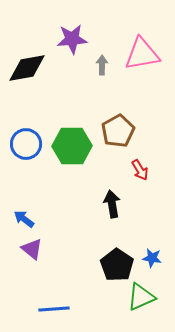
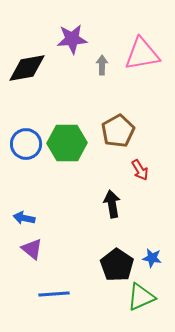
green hexagon: moved 5 px left, 3 px up
blue arrow: moved 1 px up; rotated 25 degrees counterclockwise
blue line: moved 15 px up
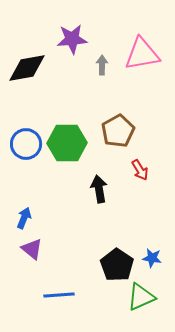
black arrow: moved 13 px left, 15 px up
blue arrow: rotated 100 degrees clockwise
blue line: moved 5 px right, 1 px down
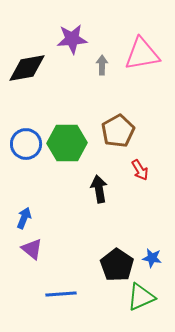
blue line: moved 2 px right, 1 px up
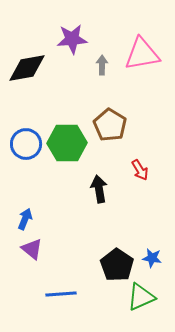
brown pentagon: moved 8 px left, 6 px up; rotated 12 degrees counterclockwise
blue arrow: moved 1 px right, 1 px down
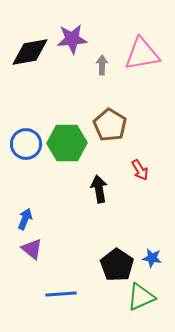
black diamond: moved 3 px right, 16 px up
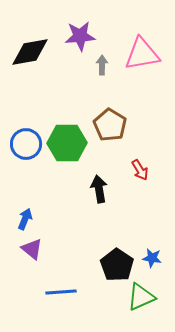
purple star: moved 8 px right, 3 px up
blue line: moved 2 px up
